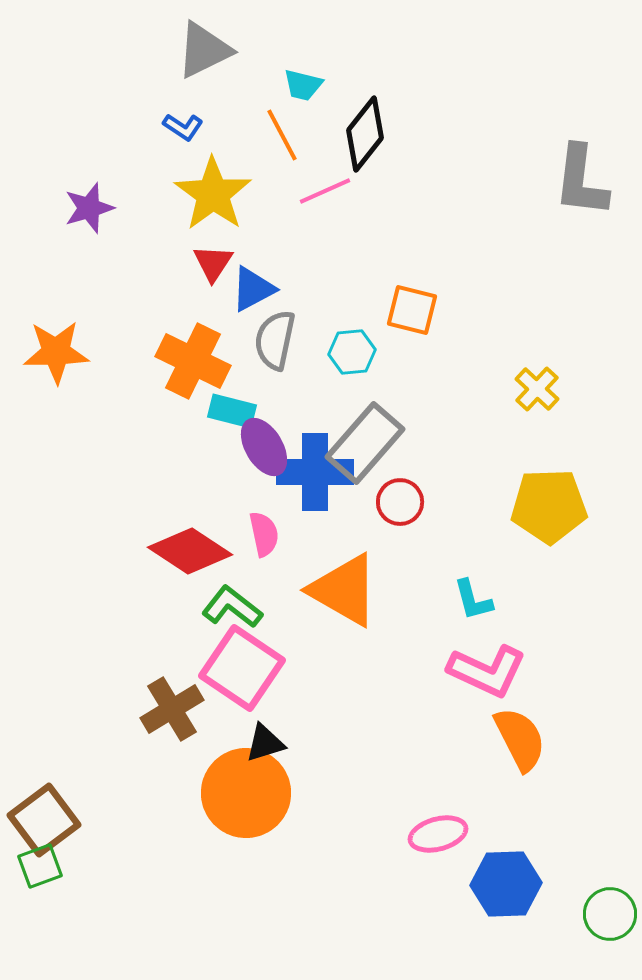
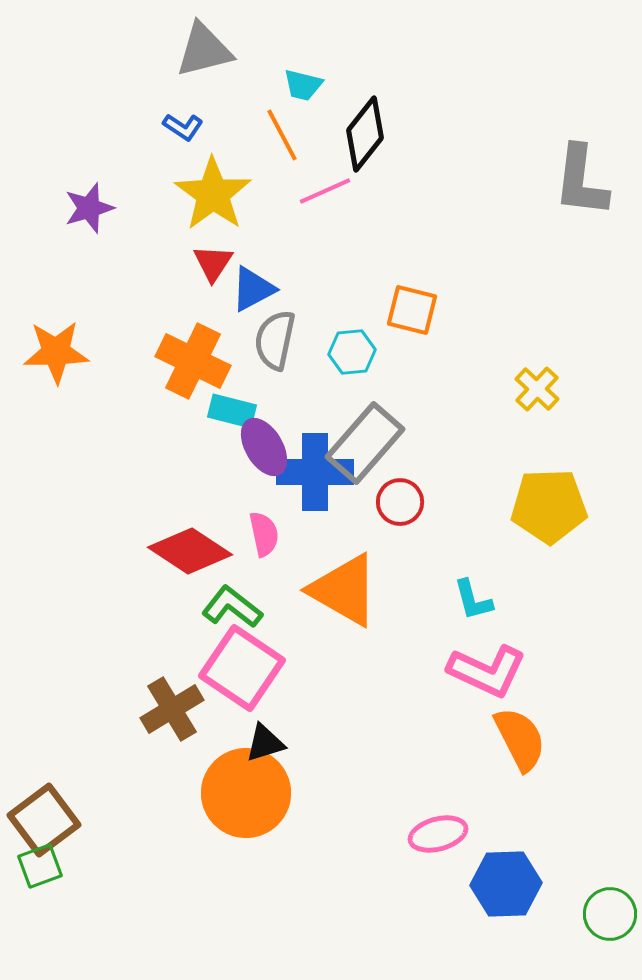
gray triangle: rotated 12 degrees clockwise
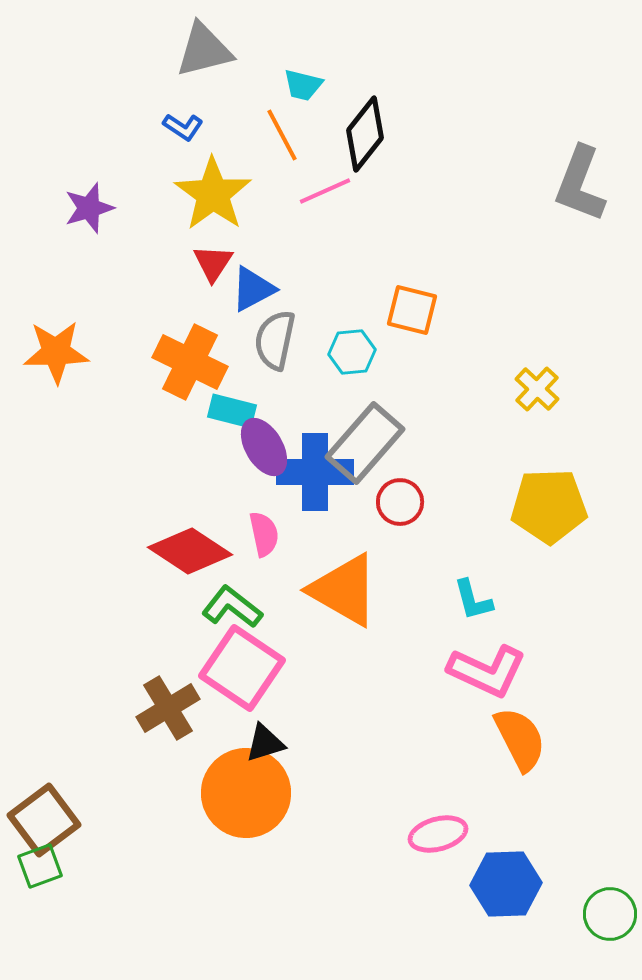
gray L-shape: moved 1 px left, 3 px down; rotated 14 degrees clockwise
orange cross: moved 3 px left, 1 px down
brown cross: moved 4 px left, 1 px up
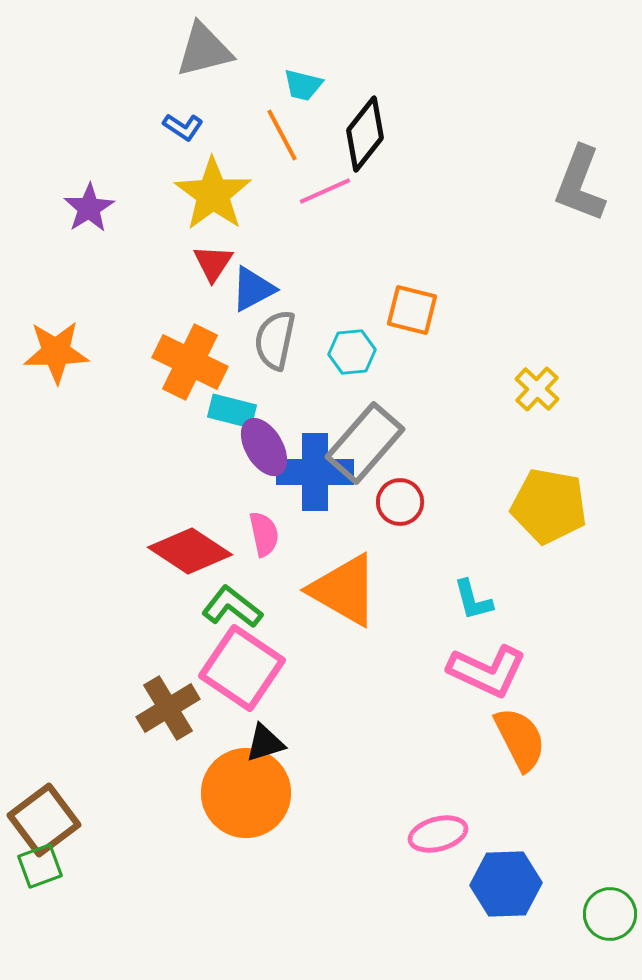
purple star: rotated 15 degrees counterclockwise
yellow pentagon: rotated 12 degrees clockwise
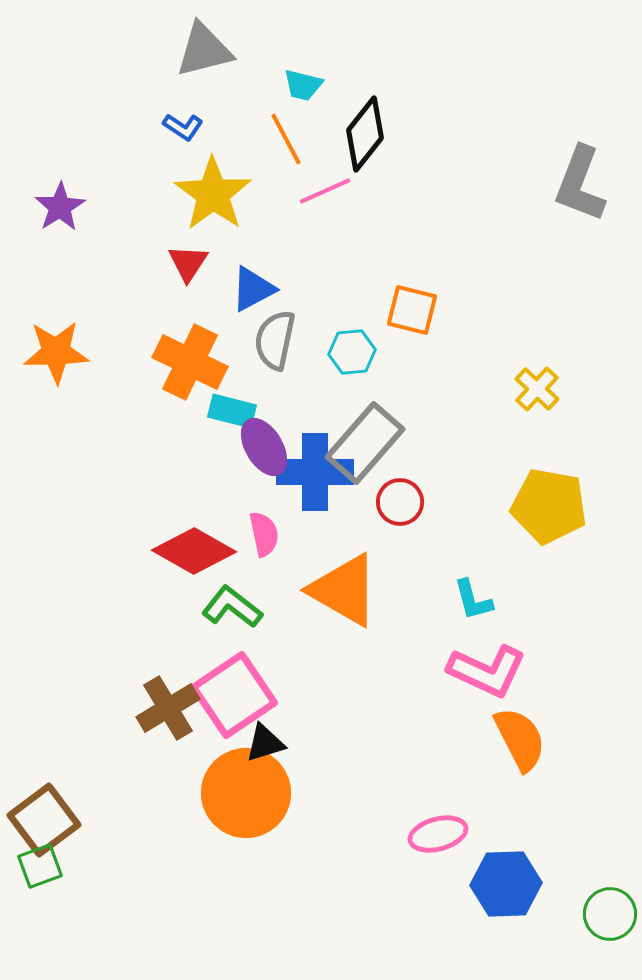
orange line: moved 4 px right, 4 px down
purple star: moved 29 px left, 1 px up
red triangle: moved 25 px left
red diamond: moved 4 px right; rotated 4 degrees counterclockwise
pink square: moved 8 px left, 27 px down; rotated 22 degrees clockwise
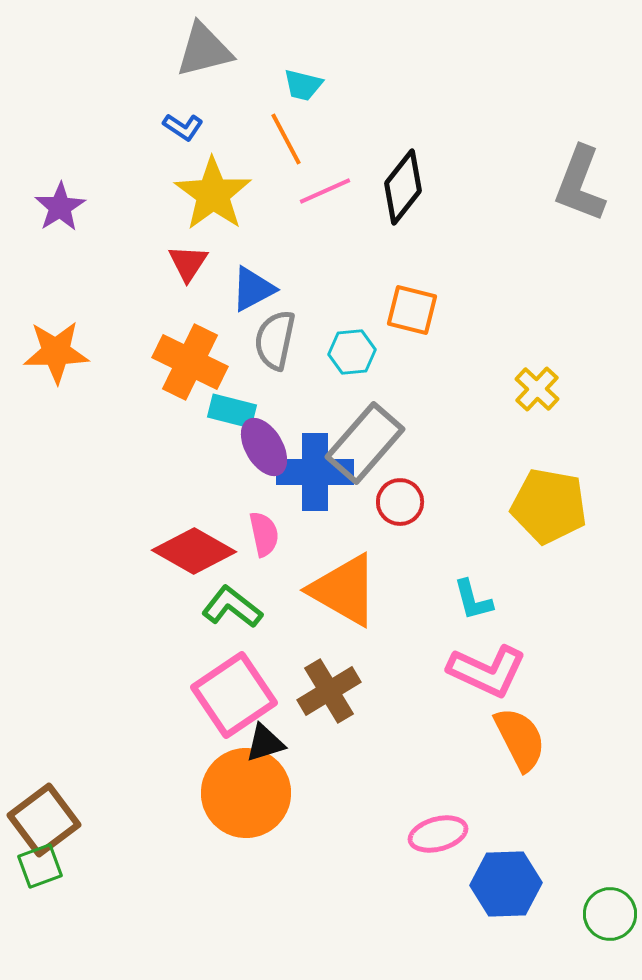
black diamond: moved 38 px right, 53 px down
brown cross: moved 161 px right, 17 px up
